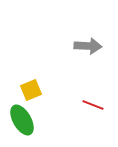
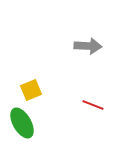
green ellipse: moved 3 px down
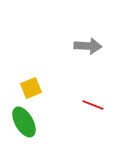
yellow square: moved 2 px up
green ellipse: moved 2 px right, 1 px up
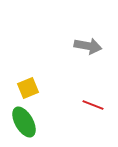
gray arrow: rotated 8 degrees clockwise
yellow square: moved 3 px left
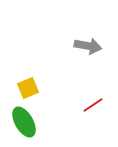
red line: rotated 55 degrees counterclockwise
